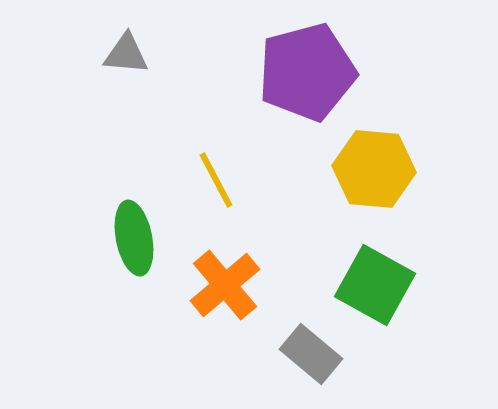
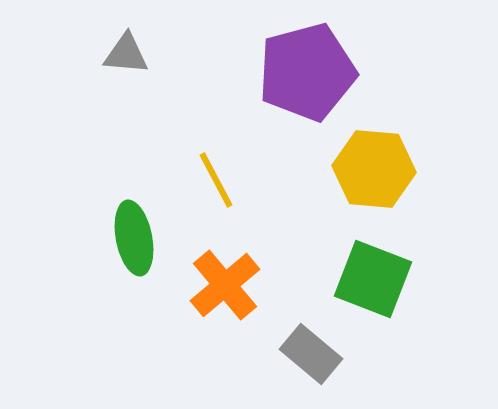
green square: moved 2 px left, 6 px up; rotated 8 degrees counterclockwise
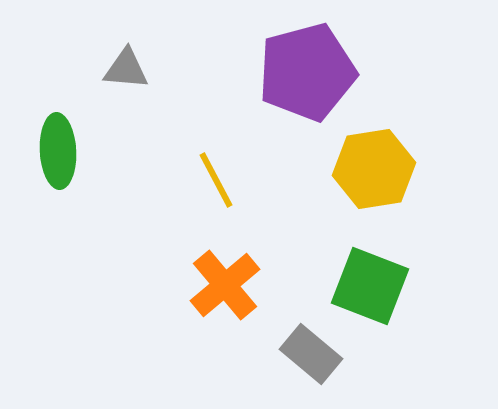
gray triangle: moved 15 px down
yellow hexagon: rotated 14 degrees counterclockwise
green ellipse: moved 76 px left, 87 px up; rotated 8 degrees clockwise
green square: moved 3 px left, 7 px down
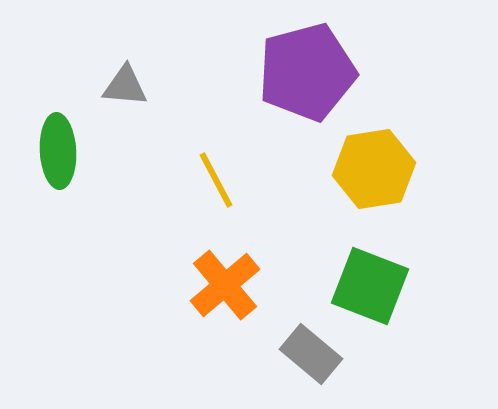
gray triangle: moved 1 px left, 17 px down
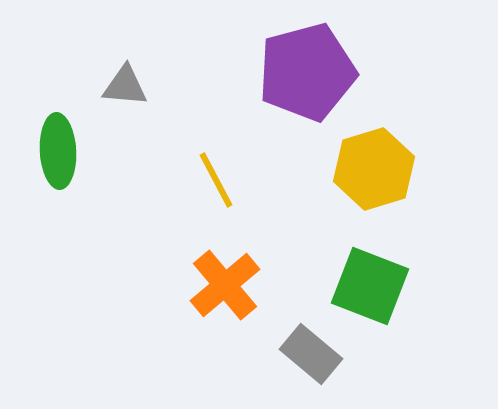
yellow hexagon: rotated 8 degrees counterclockwise
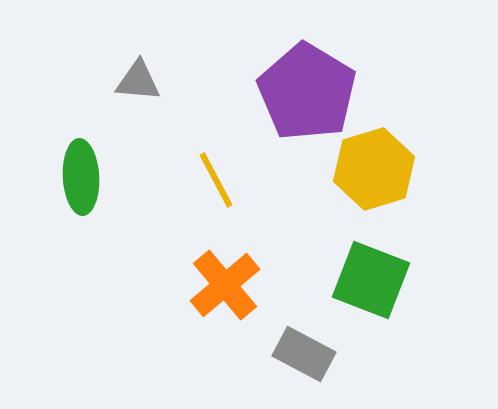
purple pentagon: moved 20 px down; rotated 26 degrees counterclockwise
gray triangle: moved 13 px right, 5 px up
green ellipse: moved 23 px right, 26 px down
green square: moved 1 px right, 6 px up
gray rectangle: moved 7 px left; rotated 12 degrees counterclockwise
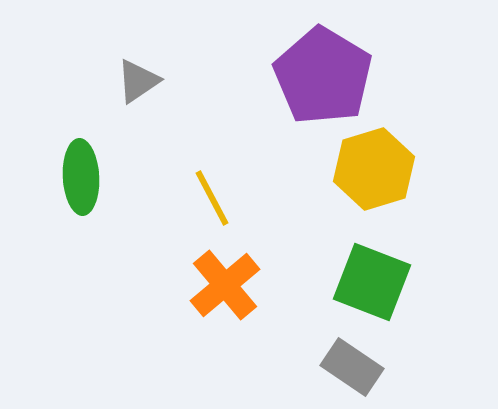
gray triangle: rotated 39 degrees counterclockwise
purple pentagon: moved 16 px right, 16 px up
yellow line: moved 4 px left, 18 px down
green square: moved 1 px right, 2 px down
gray rectangle: moved 48 px right, 13 px down; rotated 6 degrees clockwise
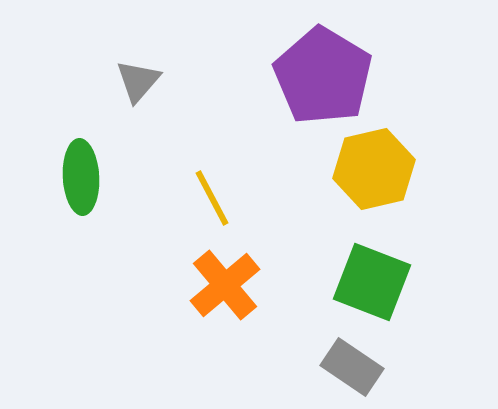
gray triangle: rotated 15 degrees counterclockwise
yellow hexagon: rotated 4 degrees clockwise
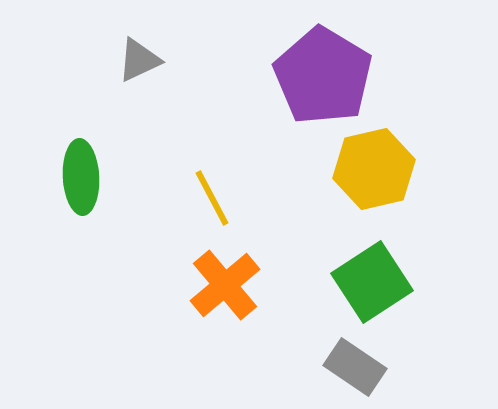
gray triangle: moved 1 px right, 21 px up; rotated 24 degrees clockwise
green square: rotated 36 degrees clockwise
gray rectangle: moved 3 px right
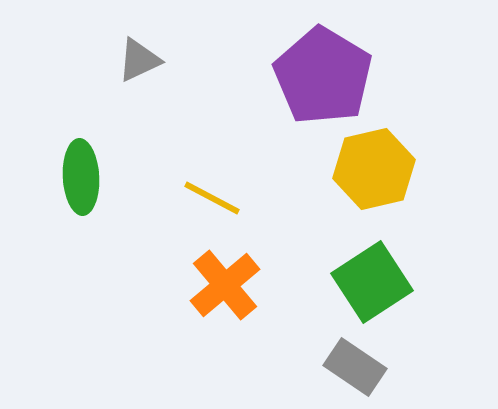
yellow line: rotated 34 degrees counterclockwise
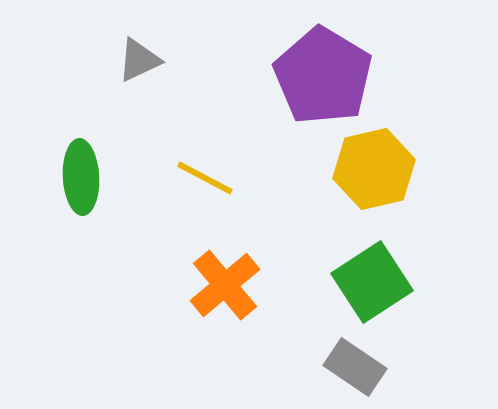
yellow line: moved 7 px left, 20 px up
